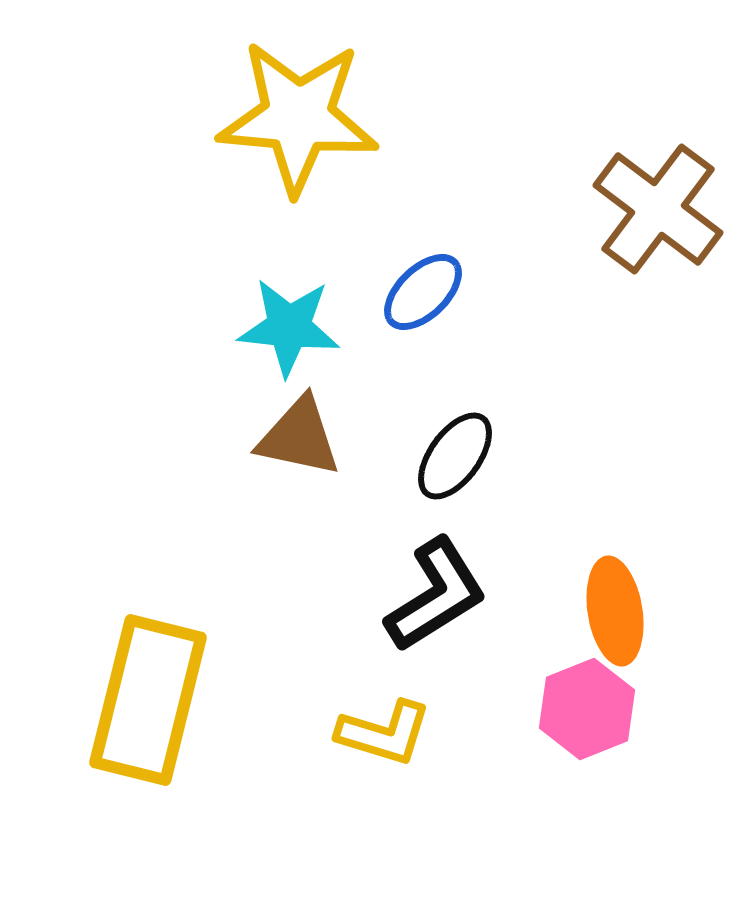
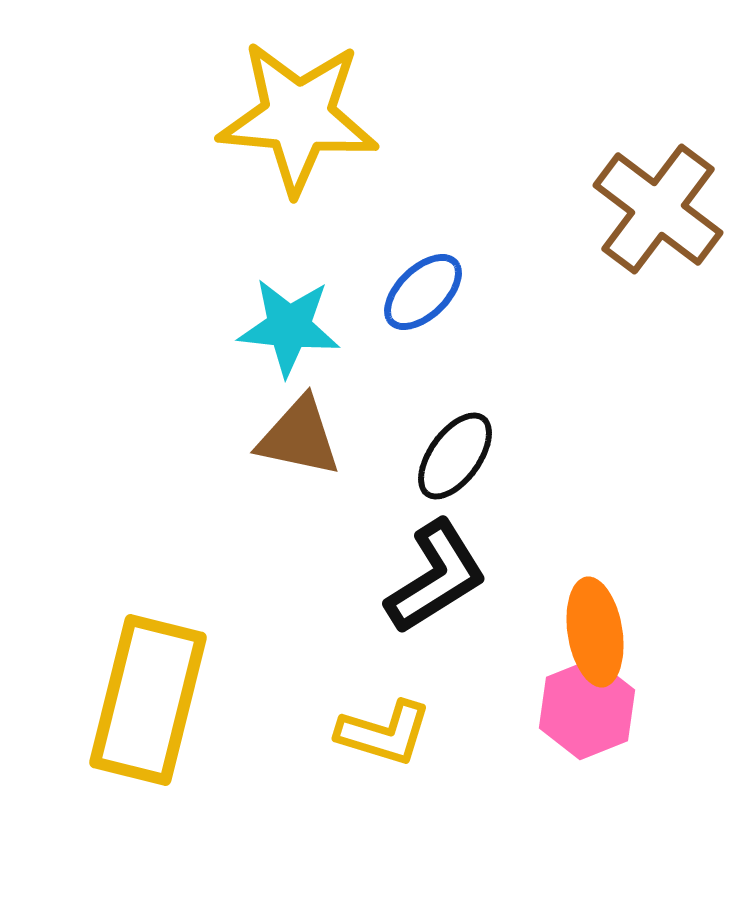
black L-shape: moved 18 px up
orange ellipse: moved 20 px left, 21 px down
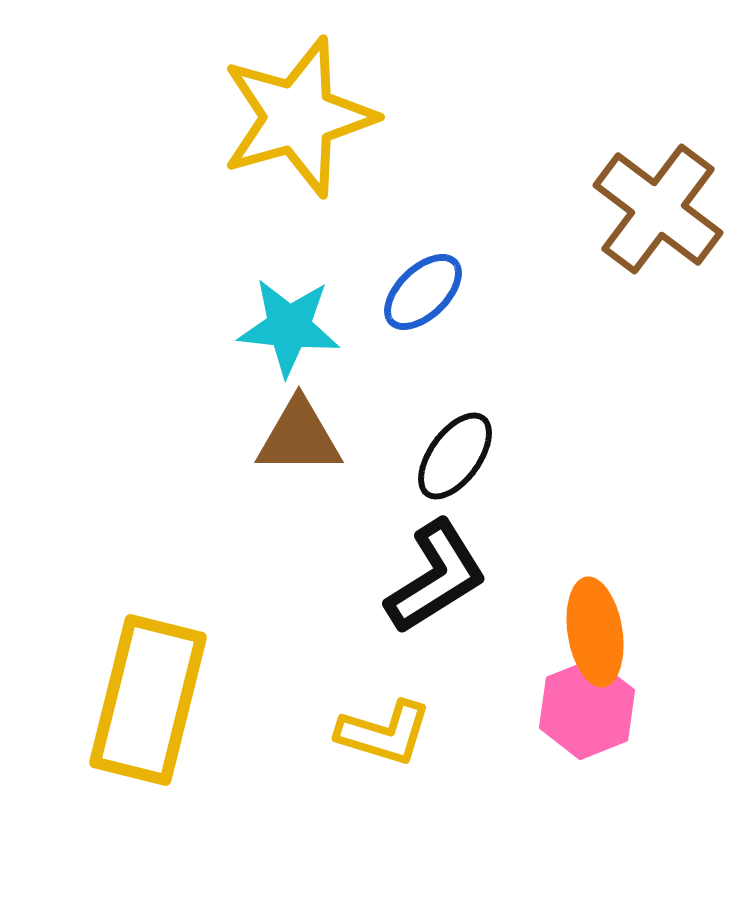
yellow star: rotated 21 degrees counterclockwise
brown triangle: rotated 12 degrees counterclockwise
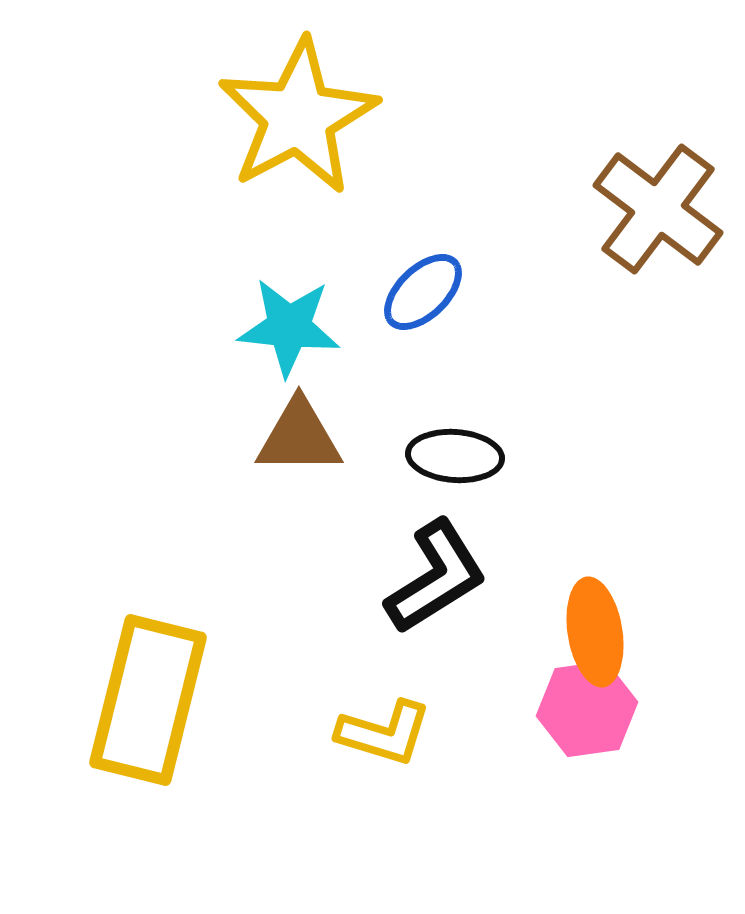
yellow star: rotated 12 degrees counterclockwise
black ellipse: rotated 58 degrees clockwise
pink hexagon: rotated 14 degrees clockwise
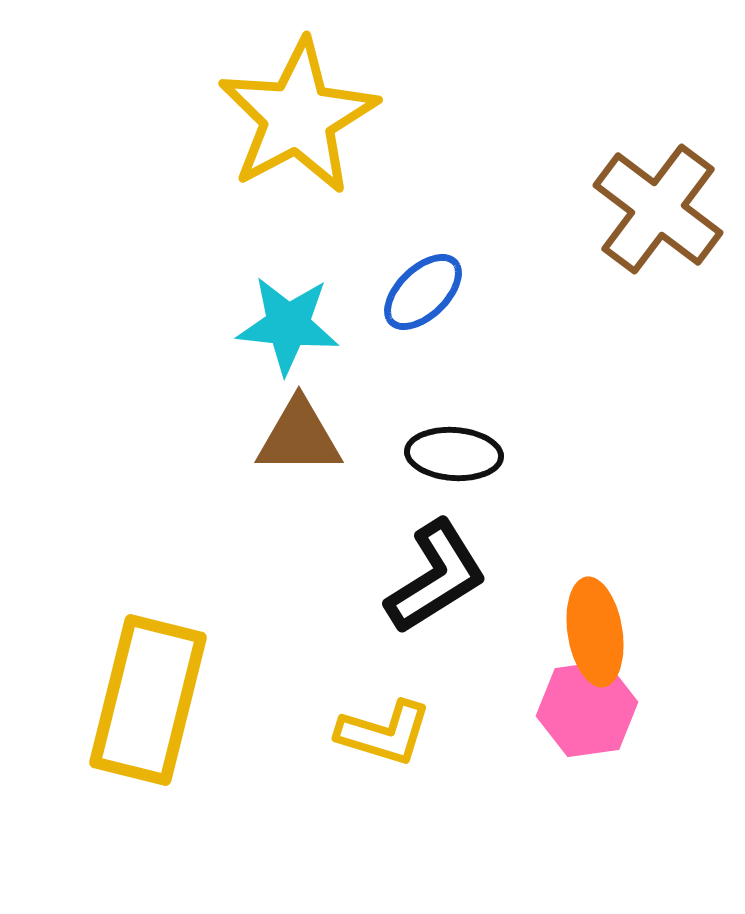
cyan star: moved 1 px left, 2 px up
black ellipse: moved 1 px left, 2 px up
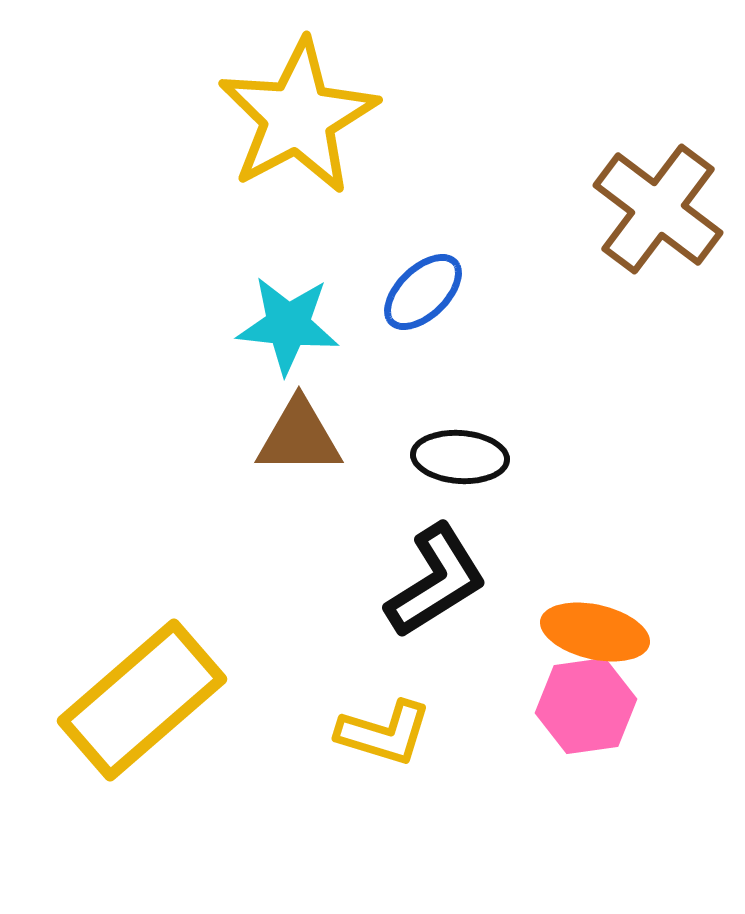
black ellipse: moved 6 px right, 3 px down
black L-shape: moved 4 px down
orange ellipse: rotated 68 degrees counterclockwise
yellow rectangle: moved 6 px left; rotated 35 degrees clockwise
pink hexagon: moved 1 px left, 3 px up
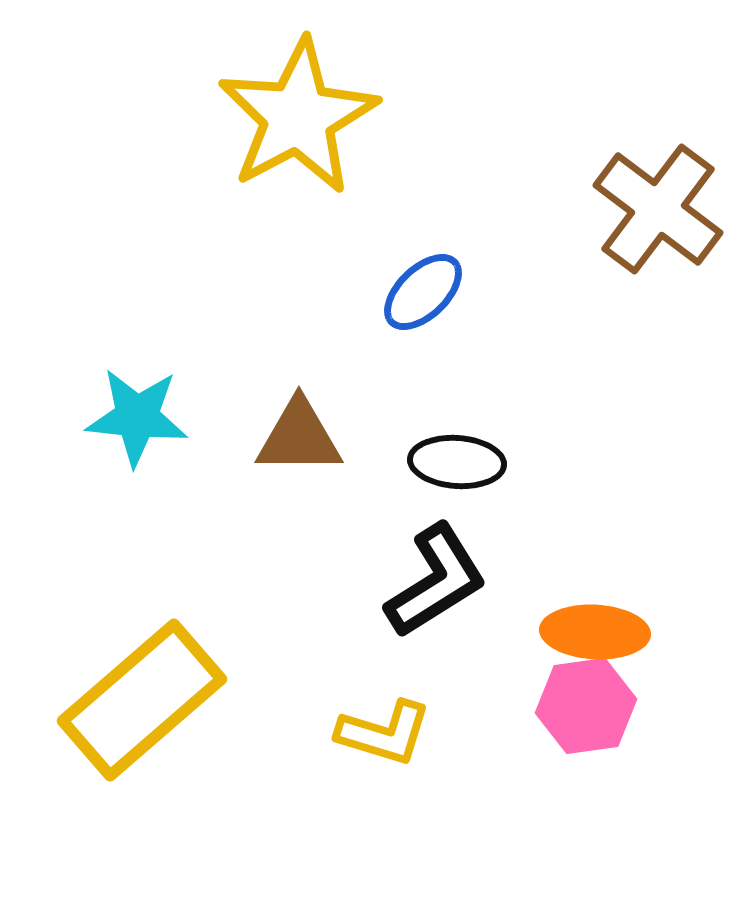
cyan star: moved 151 px left, 92 px down
black ellipse: moved 3 px left, 5 px down
orange ellipse: rotated 10 degrees counterclockwise
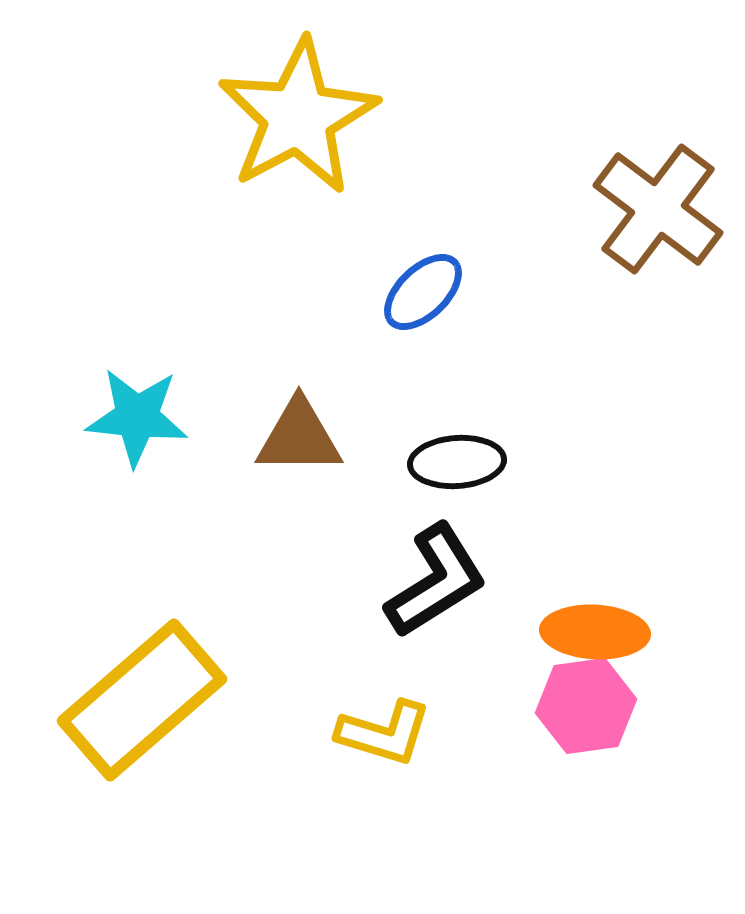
black ellipse: rotated 8 degrees counterclockwise
